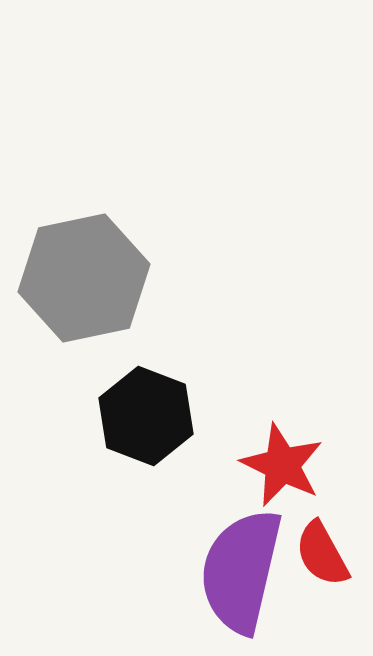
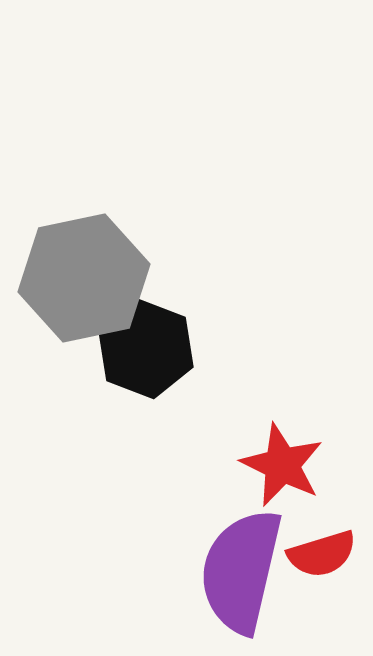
black hexagon: moved 67 px up
red semicircle: rotated 78 degrees counterclockwise
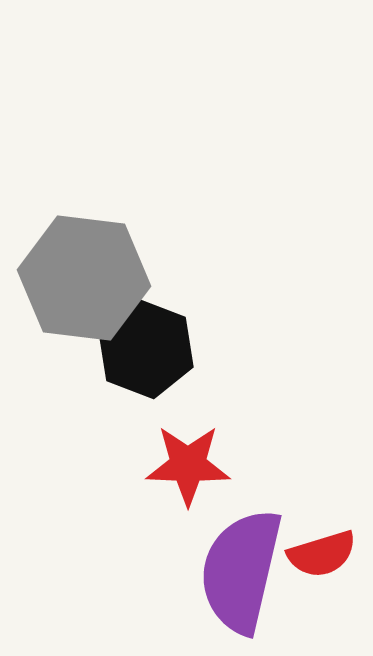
gray hexagon: rotated 19 degrees clockwise
red star: moved 94 px left; rotated 24 degrees counterclockwise
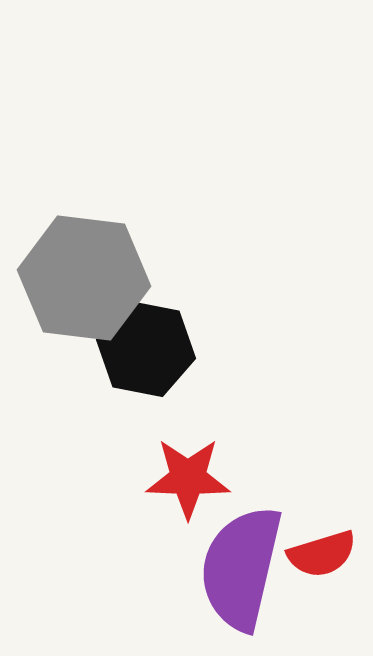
black hexagon: rotated 10 degrees counterclockwise
red star: moved 13 px down
purple semicircle: moved 3 px up
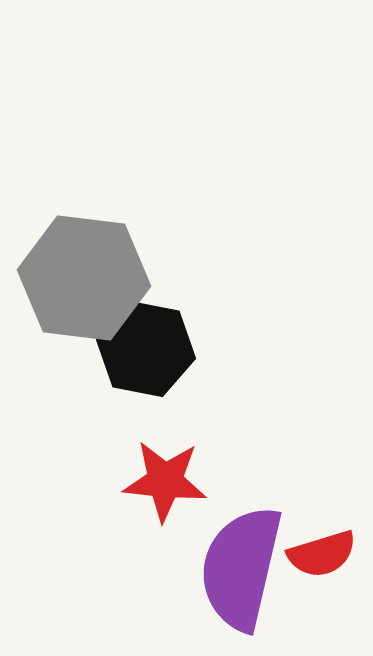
red star: moved 23 px left, 3 px down; rotated 4 degrees clockwise
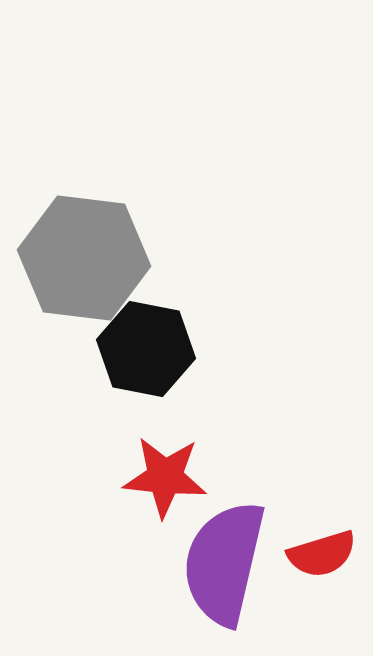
gray hexagon: moved 20 px up
red star: moved 4 px up
purple semicircle: moved 17 px left, 5 px up
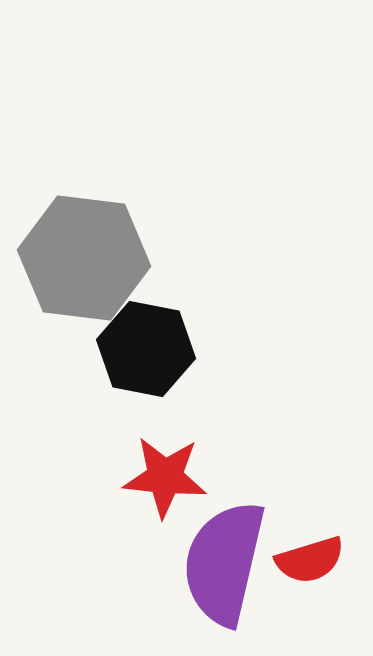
red semicircle: moved 12 px left, 6 px down
